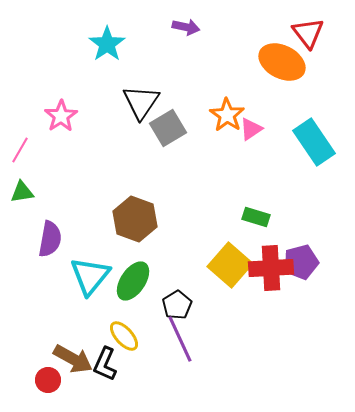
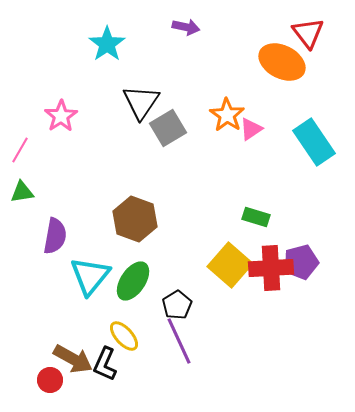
purple semicircle: moved 5 px right, 3 px up
purple line: moved 1 px left, 2 px down
red circle: moved 2 px right
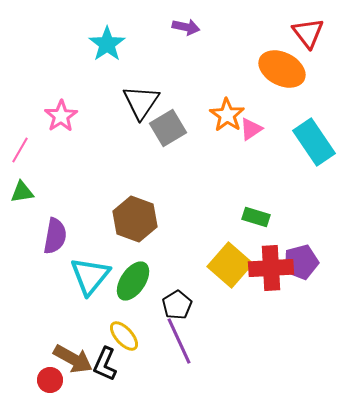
orange ellipse: moved 7 px down
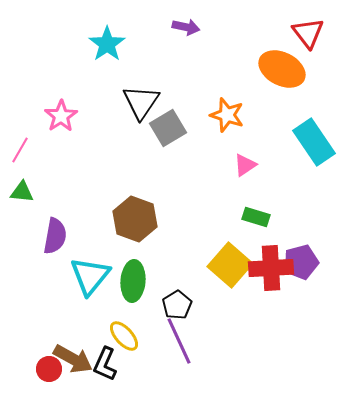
orange star: rotated 16 degrees counterclockwise
pink triangle: moved 6 px left, 36 px down
green triangle: rotated 15 degrees clockwise
green ellipse: rotated 30 degrees counterclockwise
red circle: moved 1 px left, 11 px up
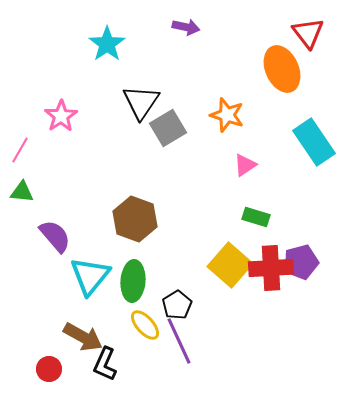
orange ellipse: rotated 39 degrees clockwise
purple semicircle: rotated 51 degrees counterclockwise
yellow ellipse: moved 21 px right, 11 px up
brown arrow: moved 10 px right, 22 px up
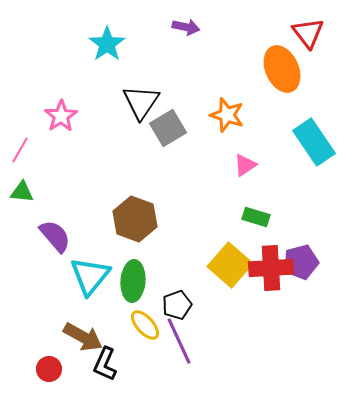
black pentagon: rotated 12 degrees clockwise
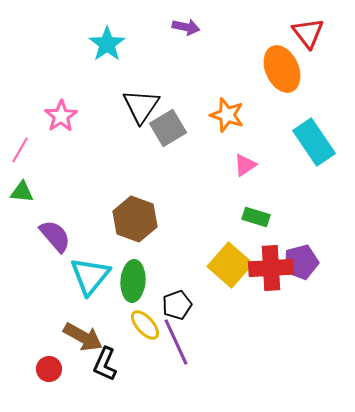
black triangle: moved 4 px down
purple line: moved 3 px left, 1 px down
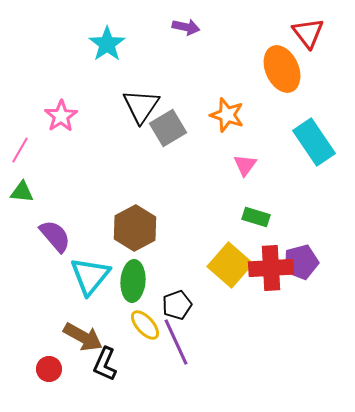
pink triangle: rotated 20 degrees counterclockwise
brown hexagon: moved 9 px down; rotated 12 degrees clockwise
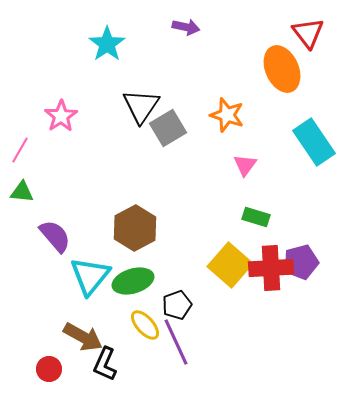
green ellipse: rotated 69 degrees clockwise
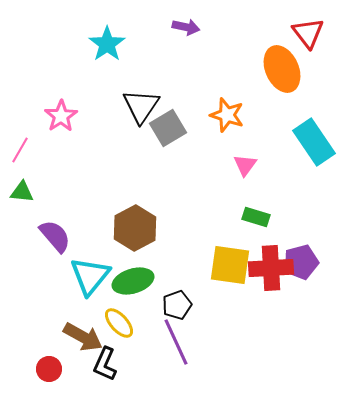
yellow square: rotated 33 degrees counterclockwise
yellow ellipse: moved 26 px left, 2 px up
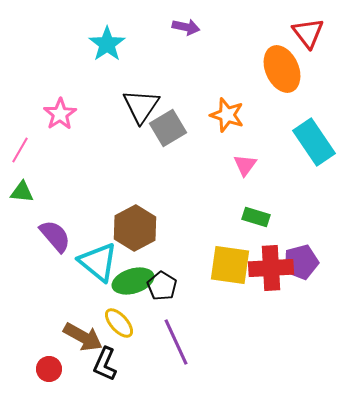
pink star: moved 1 px left, 2 px up
cyan triangle: moved 8 px right, 14 px up; rotated 30 degrees counterclockwise
black pentagon: moved 15 px left, 19 px up; rotated 20 degrees counterclockwise
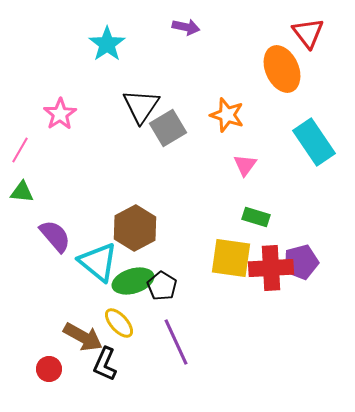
yellow square: moved 1 px right, 7 px up
